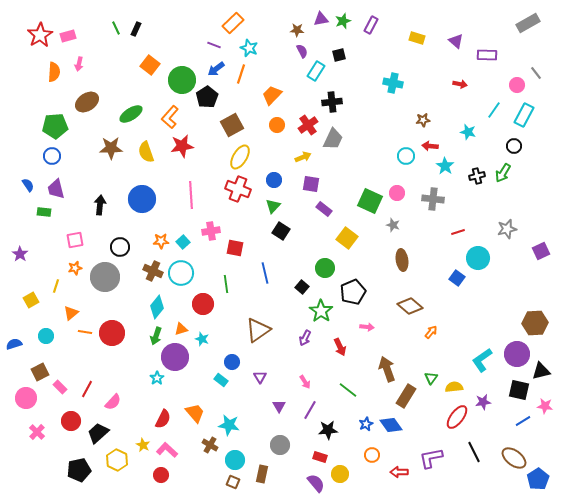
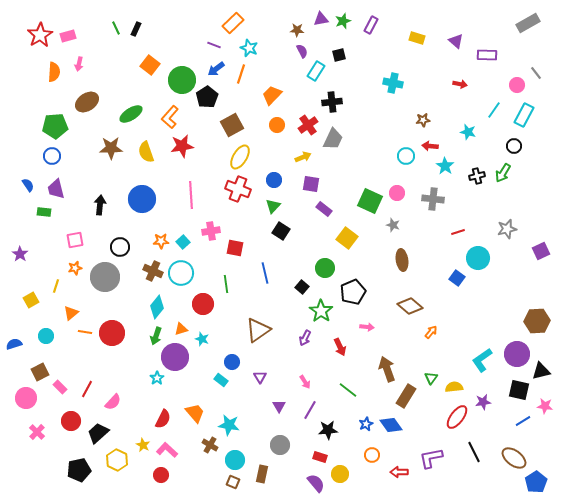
brown hexagon at (535, 323): moved 2 px right, 2 px up
blue pentagon at (538, 479): moved 2 px left, 3 px down
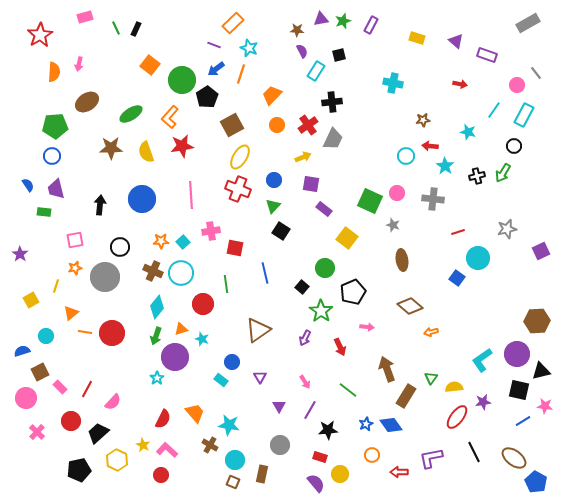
pink rectangle at (68, 36): moved 17 px right, 19 px up
purple rectangle at (487, 55): rotated 18 degrees clockwise
orange arrow at (431, 332): rotated 144 degrees counterclockwise
blue semicircle at (14, 344): moved 8 px right, 7 px down
blue pentagon at (536, 482): rotated 10 degrees counterclockwise
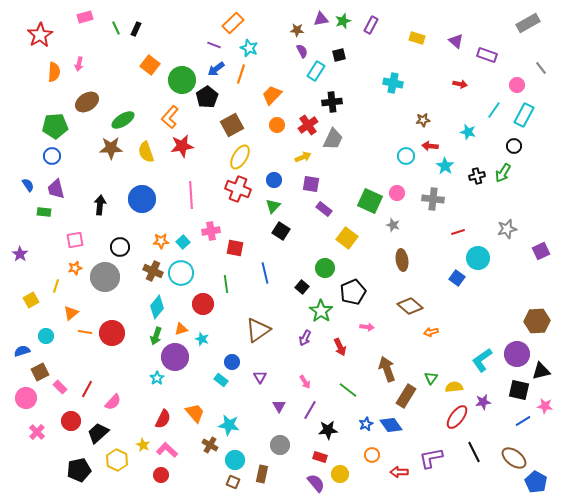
gray line at (536, 73): moved 5 px right, 5 px up
green ellipse at (131, 114): moved 8 px left, 6 px down
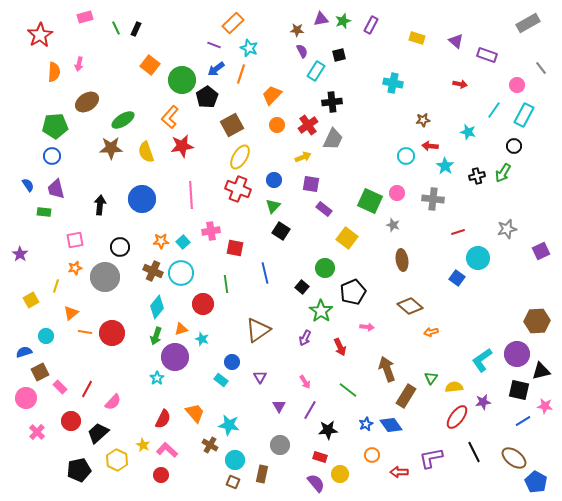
blue semicircle at (22, 351): moved 2 px right, 1 px down
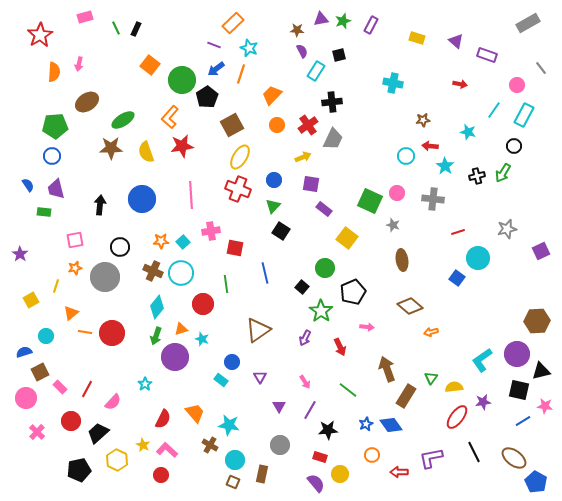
cyan star at (157, 378): moved 12 px left, 6 px down
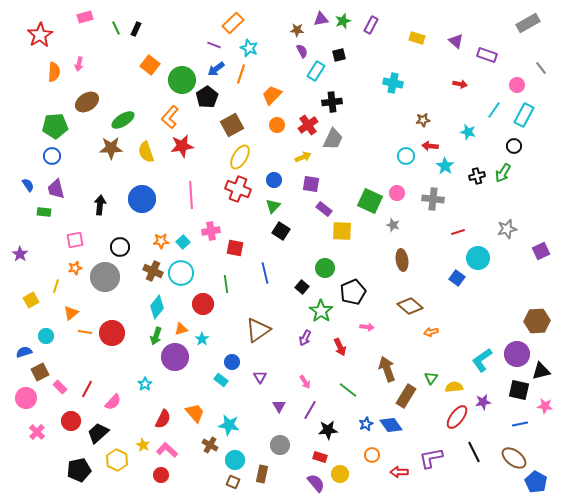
yellow square at (347, 238): moved 5 px left, 7 px up; rotated 35 degrees counterclockwise
cyan star at (202, 339): rotated 16 degrees clockwise
blue line at (523, 421): moved 3 px left, 3 px down; rotated 21 degrees clockwise
